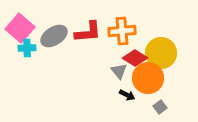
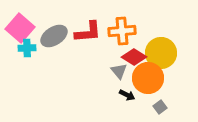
red diamond: moved 1 px left, 1 px up
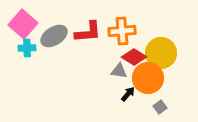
pink square: moved 3 px right, 4 px up
gray triangle: rotated 42 degrees counterclockwise
black arrow: moved 1 px right, 1 px up; rotated 77 degrees counterclockwise
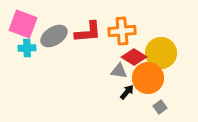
pink square: rotated 20 degrees counterclockwise
black arrow: moved 1 px left, 2 px up
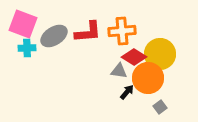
yellow circle: moved 1 px left, 1 px down
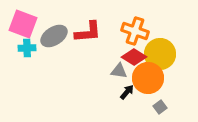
orange cross: moved 13 px right; rotated 24 degrees clockwise
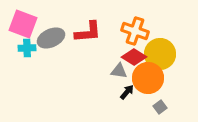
gray ellipse: moved 3 px left, 2 px down; rotated 8 degrees clockwise
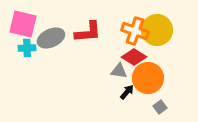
pink square: rotated 8 degrees counterclockwise
yellow circle: moved 3 px left, 24 px up
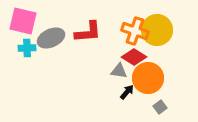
pink square: moved 3 px up
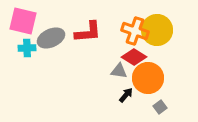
black arrow: moved 1 px left, 3 px down
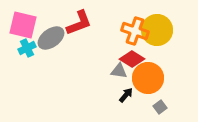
pink square: moved 4 px down
red L-shape: moved 9 px left, 9 px up; rotated 16 degrees counterclockwise
gray ellipse: rotated 12 degrees counterclockwise
cyan cross: rotated 24 degrees counterclockwise
red diamond: moved 2 px left, 2 px down
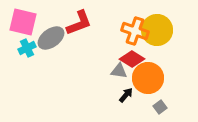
pink square: moved 3 px up
